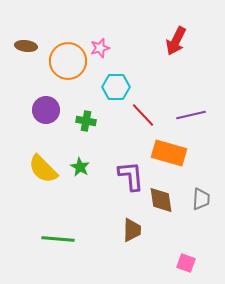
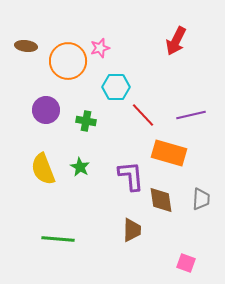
yellow semicircle: rotated 24 degrees clockwise
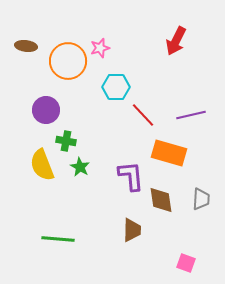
green cross: moved 20 px left, 20 px down
yellow semicircle: moved 1 px left, 4 px up
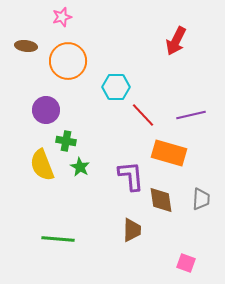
pink star: moved 38 px left, 31 px up
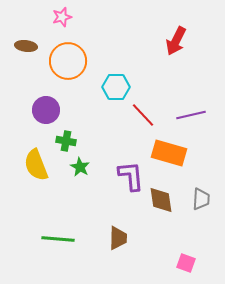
yellow semicircle: moved 6 px left
brown trapezoid: moved 14 px left, 8 px down
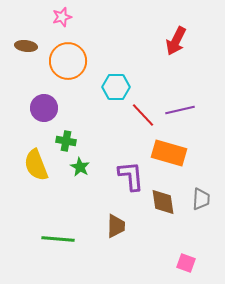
purple circle: moved 2 px left, 2 px up
purple line: moved 11 px left, 5 px up
brown diamond: moved 2 px right, 2 px down
brown trapezoid: moved 2 px left, 12 px up
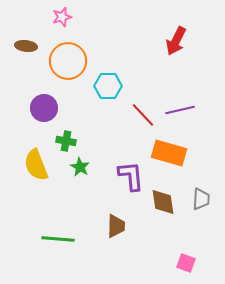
cyan hexagon: moved 8 px left, 1 px up
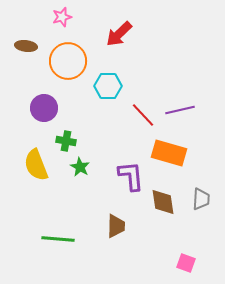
red arrow: moved 57 px left, 7 px up; rotated 20 degrees clockwise
